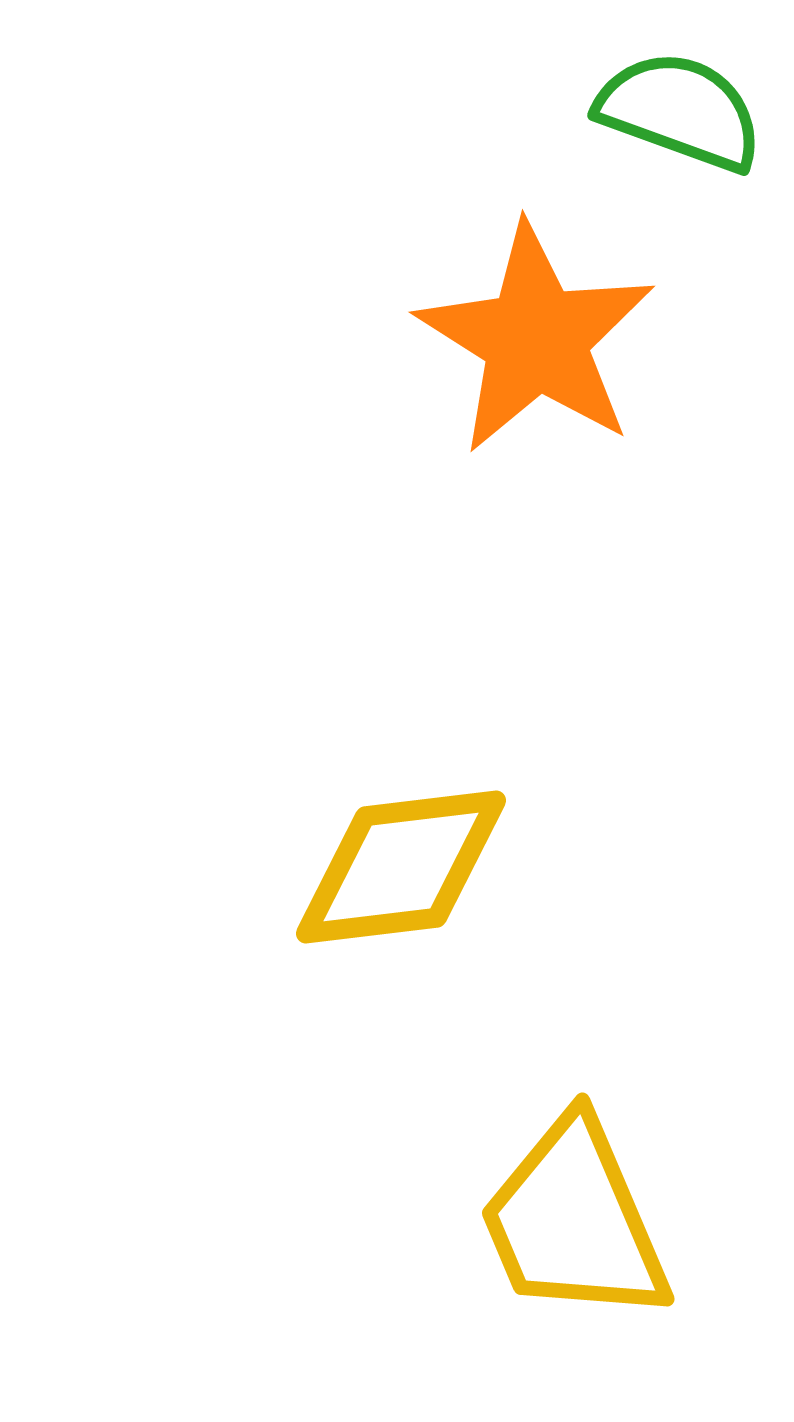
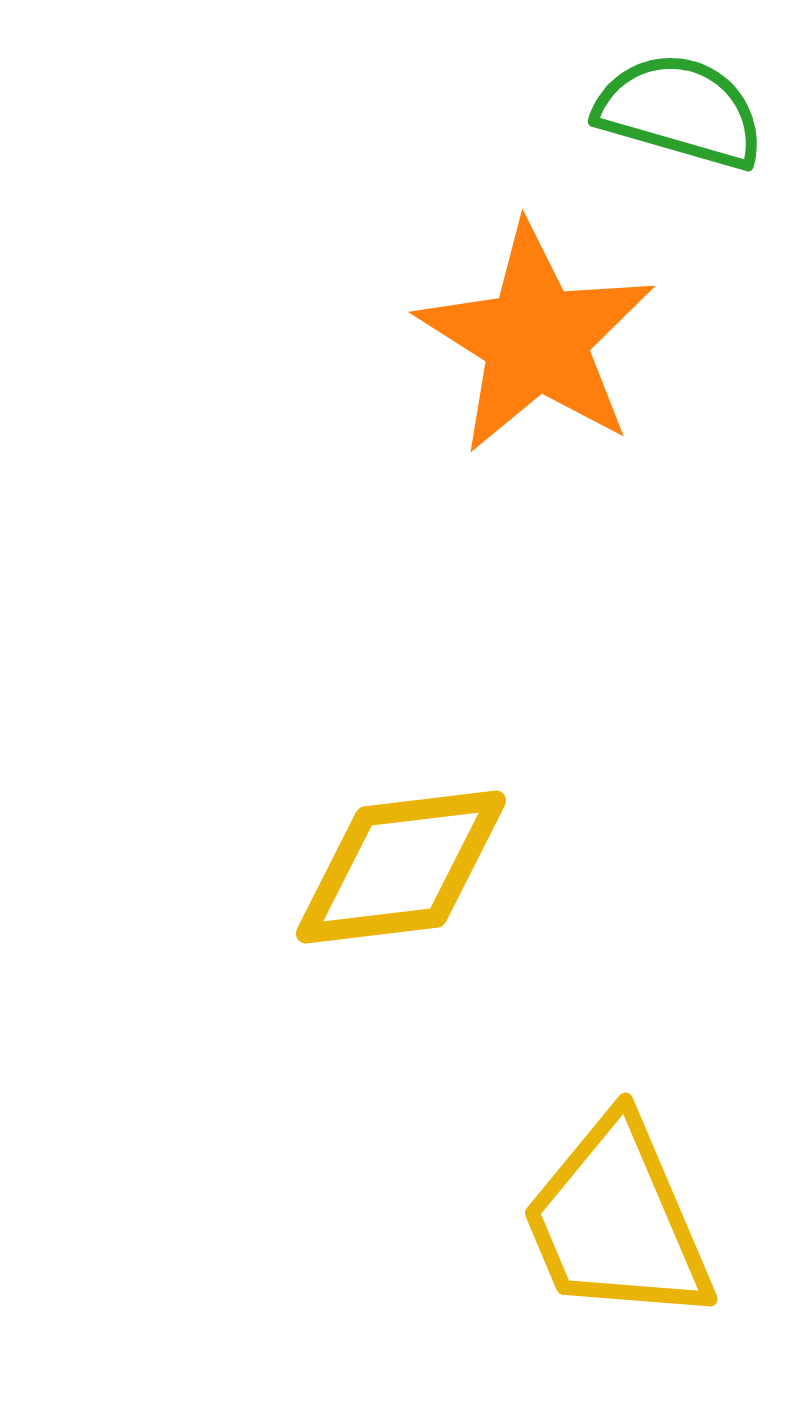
green semicircle: rotated 4 degrees counterclockwise
yellow trapezoid: moved 43 px right
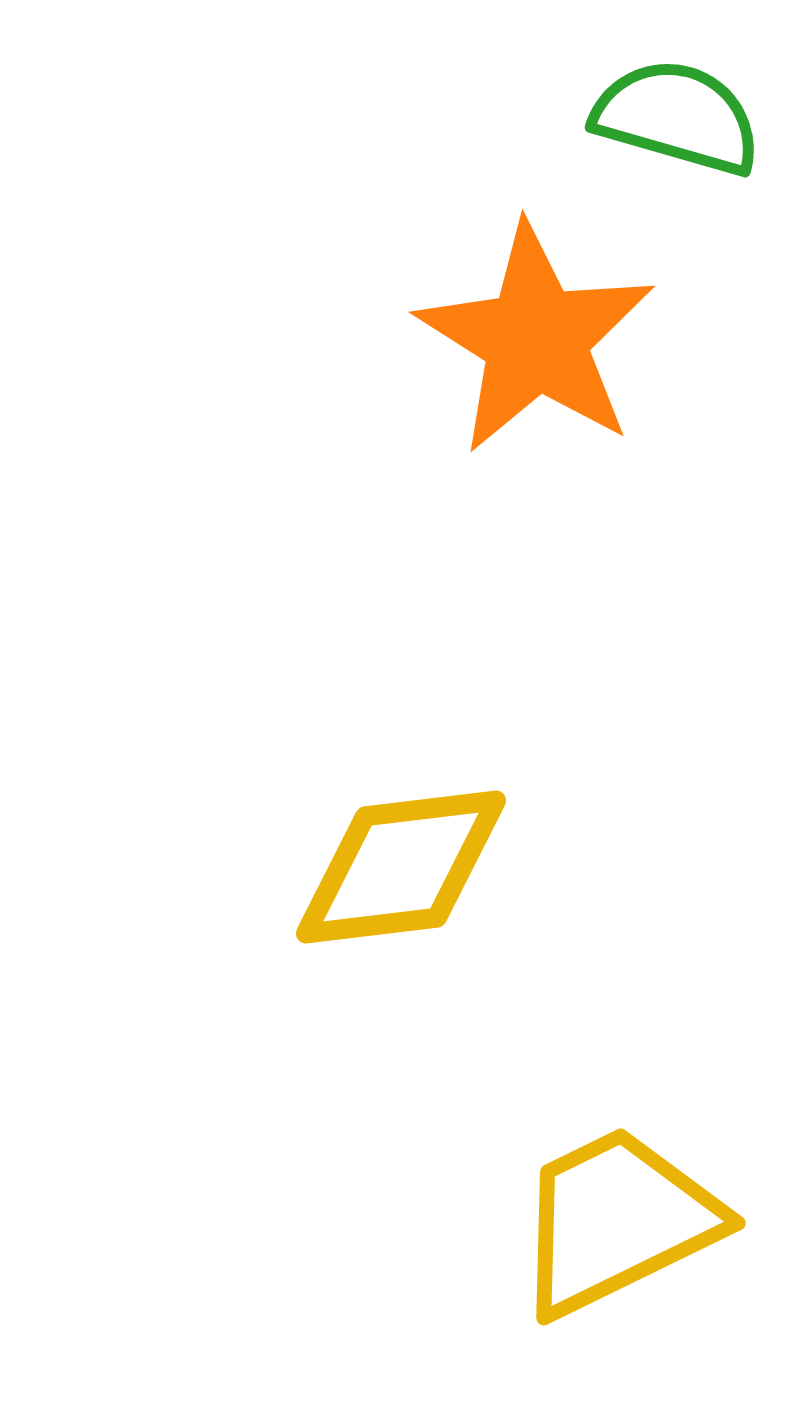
green semicircle: moved 3 px left, 6 px down
yellow trapezoid: rotated 87 degrees clockwise
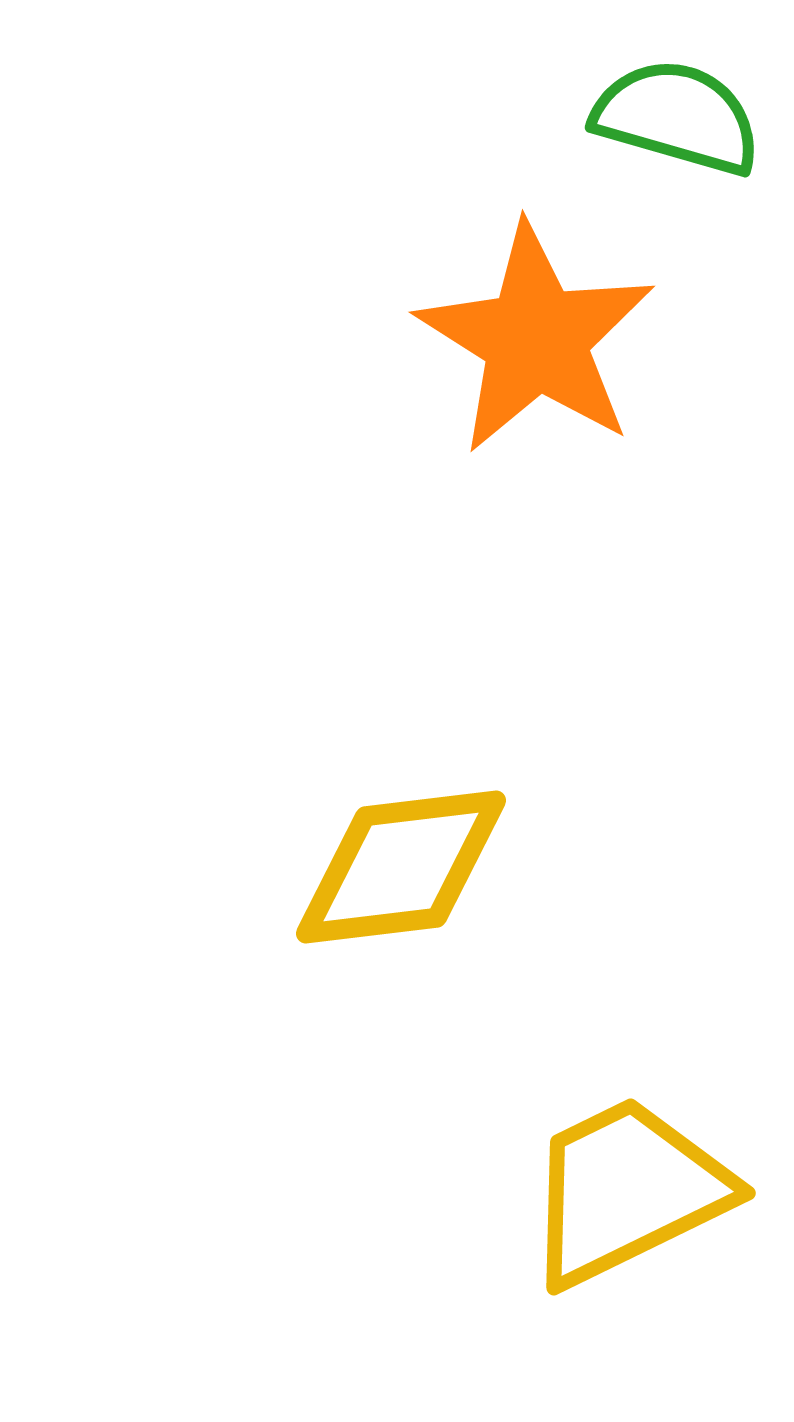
yellow trapezoid: moved 10 px right, 30 px up
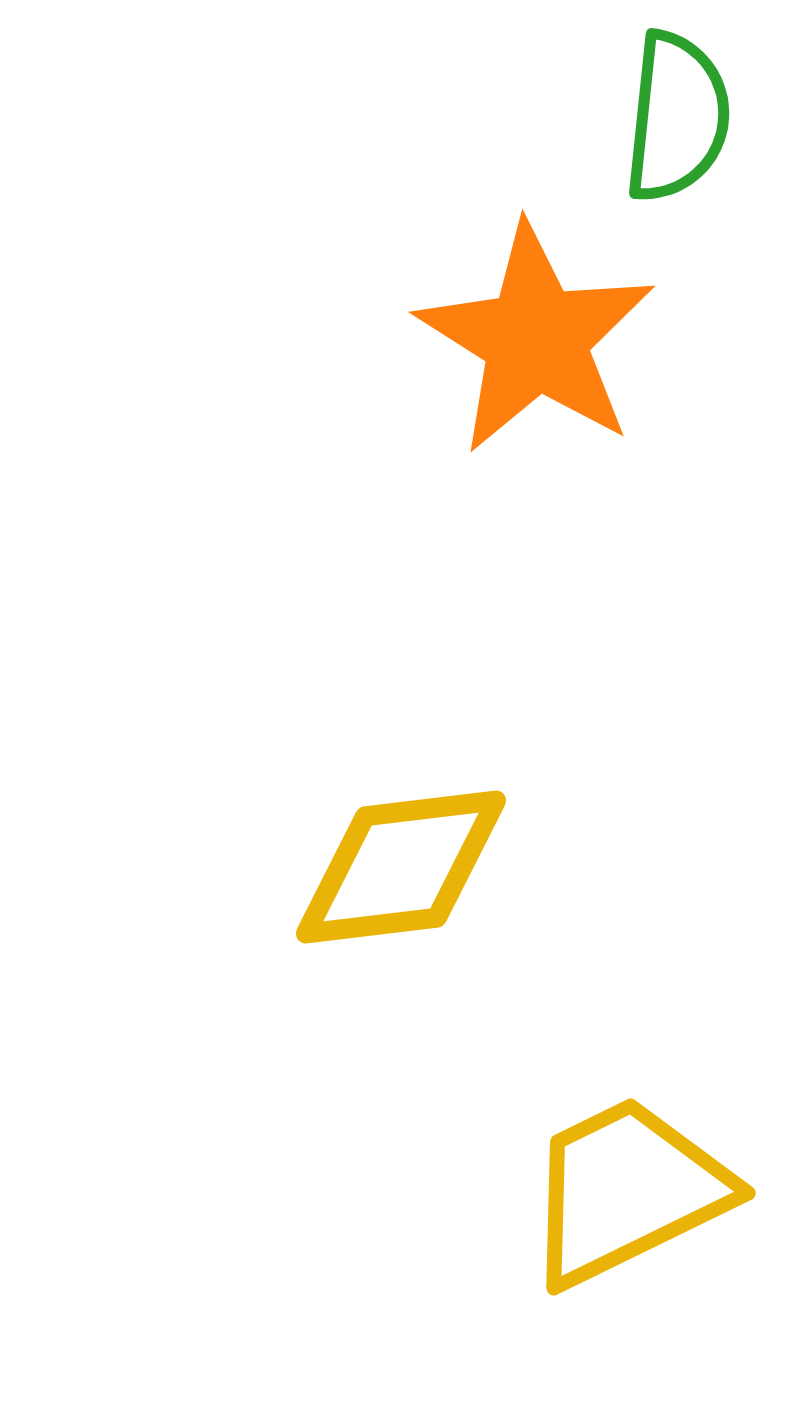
green semicircle: rotated 80 degrees clockwise
